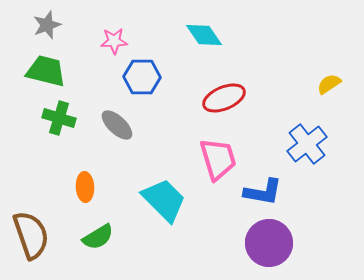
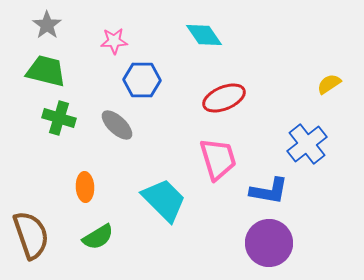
gray star: rotated 16 degrees counterclockwise
blue hexagon: moved 3 px down
blue L-shape: moved 6 px right, 1 px up
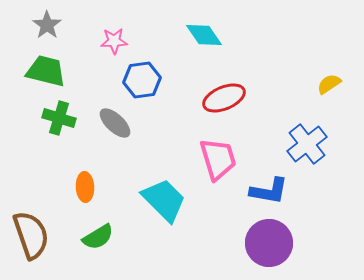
blue hexagon: rotated 9 degrees counterclockwise
gray ellipse: moved 2 px left, 2 px up
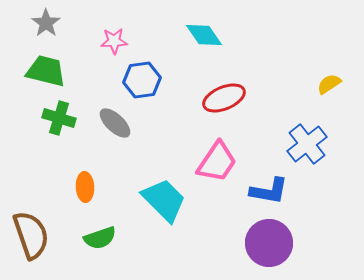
gray star: moved 1 px left, 2 px up
pink trapezoid: moved 1 px left, 3 px down; rotated 51 degrees clockwise
green semicircle: moved 2 px right, 1 px down; rotated 12 degrees clockwise
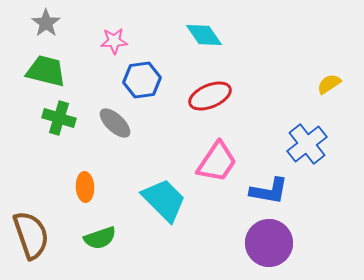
red ellipse: moved 14 px left, 2 px up
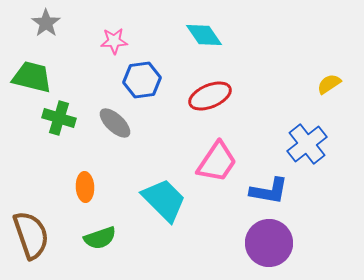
green trapezoid: moved 14 px left, 6 px down
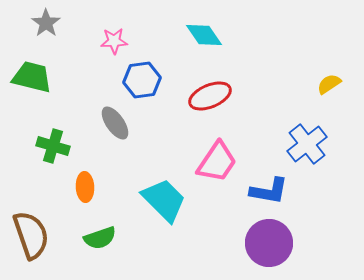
green cross: moved 6 px left, 28 px down
gray ellipse: rotated 12 degrees clockwise
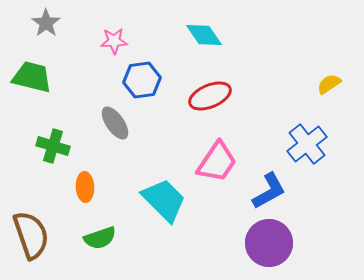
blue L-shape: rotated 39 degrees counterclockwise
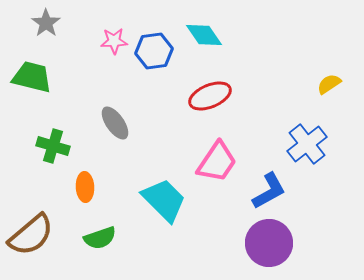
blue hexagon: moved 12 px right, 29 px up
brown semicircle: rotated 69 degrees clockwise
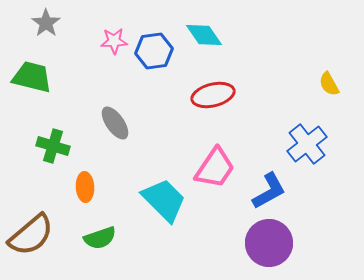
yellow semicircle: rotated 85 degrees counterclockwise
red ellipse: moved 3 px right, 1 px up; rotated 9 degrees clockwise
pink trapezoid: moved 2 px left, 6 px down
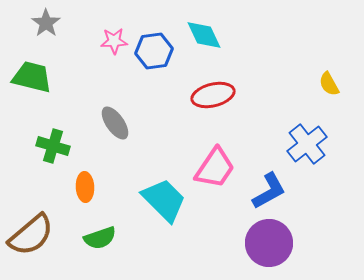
cyan diamond: rotated 9 degrees clockwise
